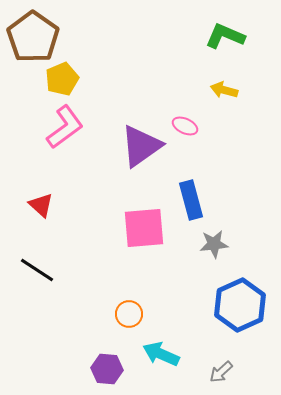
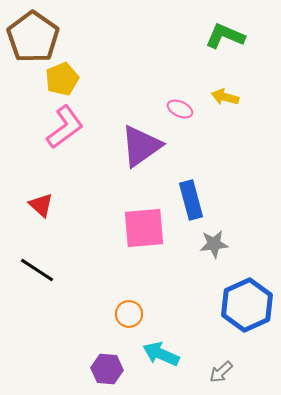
yellow arrow: moved 1 px right, 7 px down
pink ellipse: moved 5 px left, 17 px up
blue hexagon: moved 7 px right
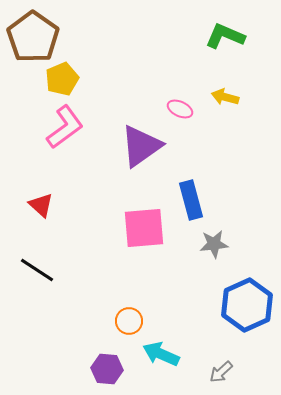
orange circle: moved 7 px down
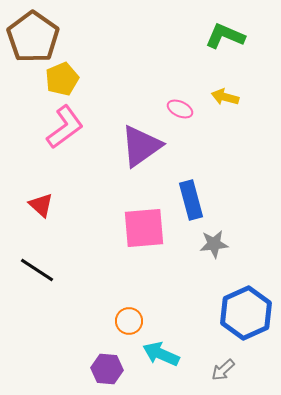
blue hexagon: moved 1 px left, 8 px down
gray arrow: moved 2 px right, 2 px up
